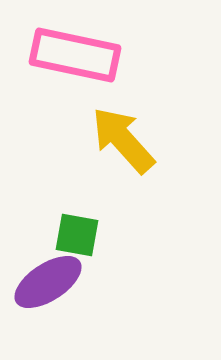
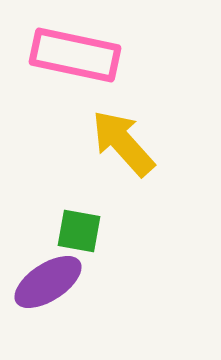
yellow arrow: moved 3 px down
green square: moved 2 px right, 4 px up
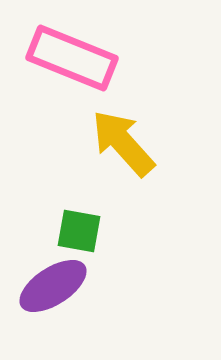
pink rectangle: moved 3 px left, 3 px down; rotated 10 degrees clockwise
purple ellipse: moved 5 px right, 4 px down
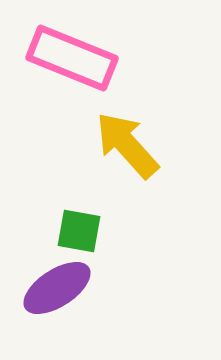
yellow arrow: moved 4 px right, 2 px down
purple ellipse: moved 4 px right, 2 px down
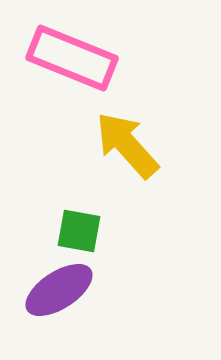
purple ellipse: moved 2 px right, 2 px down
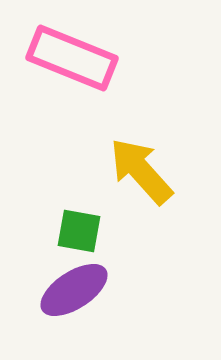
yellow arrow: moved 14 px right, 26 px down
purple ellipse: moved 15 px right
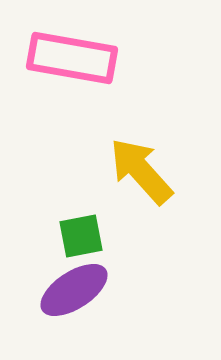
pink rectangle: rotated 12 degrees counterclockwise
green square: moved 2 px right, 5 px down; rotated 21 degrees counterclockwise
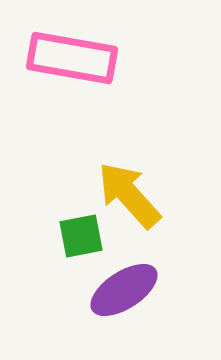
yellow arrow: moved 12 px left, 24 px down
purple ellipse: moved 50 px right
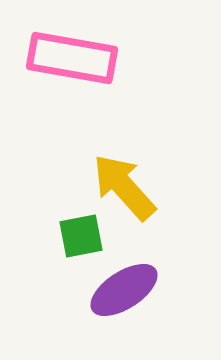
yellow arrow: moved 5 px left, 8 px up
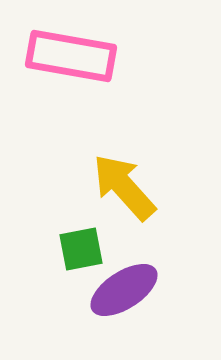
pink rectangle: moved 1 px left, 2 px up
green square: moved 13 px down
